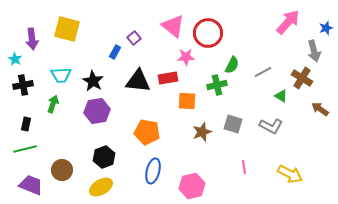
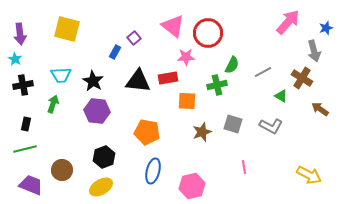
purple arrow: moved 12 px left, 5 px up
purple hexagon: rotated 15 degrees clockwise
yellow arrow: moved 19 px right, 1 px down
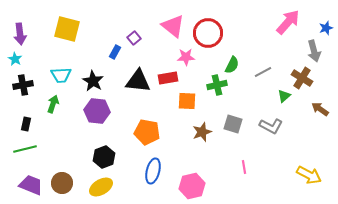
green triangle: moved 3 px right; rotated 48 degrees clockwise
brown circle: moved 13 px down
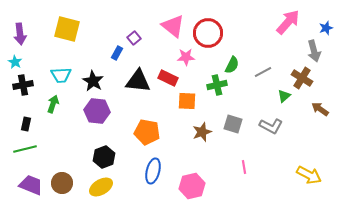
blue rectangle: moved 2 px right, 1 px down
cyan star: moved 3 px down
red rectangle: rotated 36 degrees clockwise
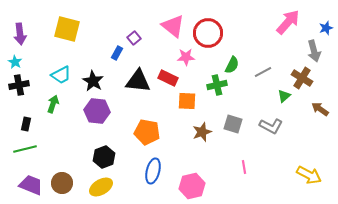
cyan trapezoid: rotated 25 degrees counterclockwise
black cross: moved 4 px left
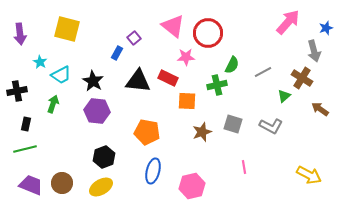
cyan star: moved 25 px right
black cross: moved 2 px left, 6 px down
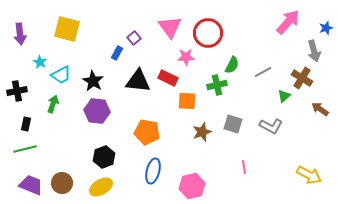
pink triangle: moved 3 px left, 1 px down; rotated 15 degrees clockwise
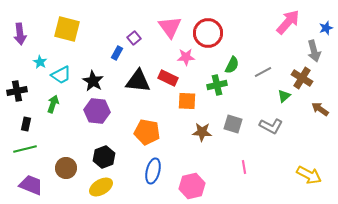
brown star: rotated 24 degrees clockwise
brown circle: moved 4 px right, 15 px up
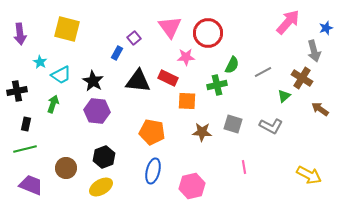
orange pentagon: moved 5 px right
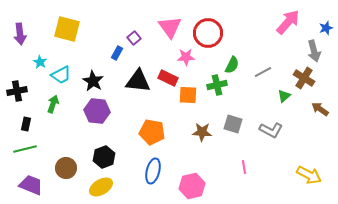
brown cross: moved 2 px right
orange square: moved 1 px right, 6 px up
gray L-shape: moved 4 px down
